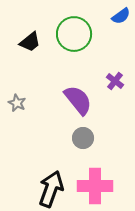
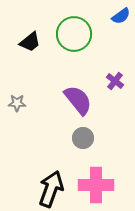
gray star: rotated 24 degrees counterclockwise
pink cross: moved 1 px right, 1 px up
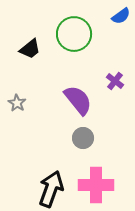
black trapezoid: moved 7 px down
gray star: rotated 30 degrees clockwise
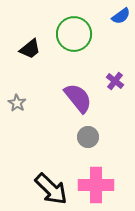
purple semicircle: moved 2 px up
gray circle: moved 5 px right, 1 px up
black arrow: rotated 114 degrees clockwise
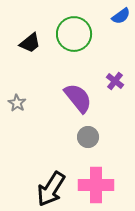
black trapezoid: moved 6 px up
black arrow: rotated 78 degrees clockwise
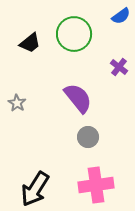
purple cross: moved 4 px right, 14 px up
pink cross: rotated 8 degrees counterclockwise
black arrow: moved 16 px left
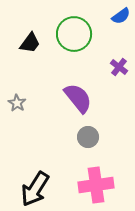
black trapezoid: rotated 15 degrees counterclockwise
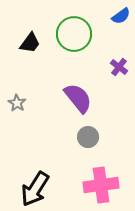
pink cross: moved 5 px right
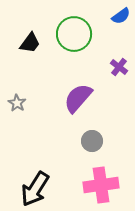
purple semicircle: rotated 100 degrees counterclockwise
gray circle: moved 4 px right, 4 px down
